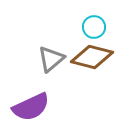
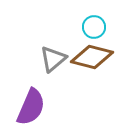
gray triangle: moved 2 px right
purple semicircle: rotated 42 degrees counterclockwise
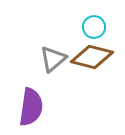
purple semicircle: rotated 15 degrees counterclockwise
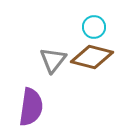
gray triangle: moved 1 px down; rotated 12 degrees counterclockwise
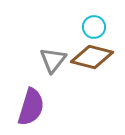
purple semicircle: rotated 9 degrees clockwise
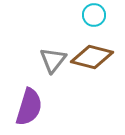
cyan circle: moved 12 px up
purple semicircle: moved 2 px left
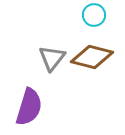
gray triangle: moved 1 px left, 2 px up
